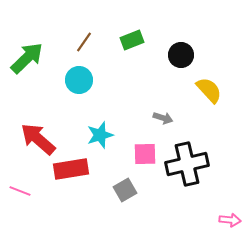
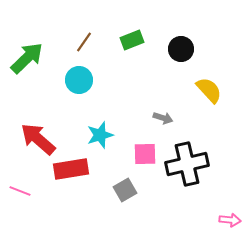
black circle: moved 6 px up
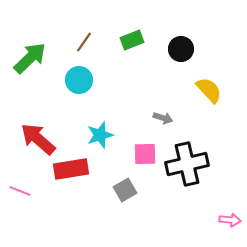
green arrow: moved 3 px right
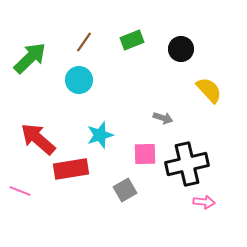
pink arrow: moved 26 px left, 18 px up
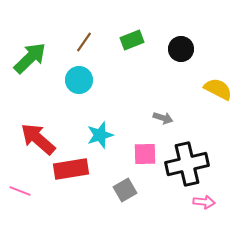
yellow semicircle: moved 9 px right, 1 px up; rotated 20 degrees counterclockwise
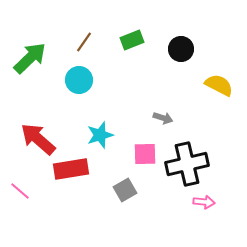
yellow semicircle: moved 1 px right, 4 px up
pink line: rotated 20 degrees clockwise
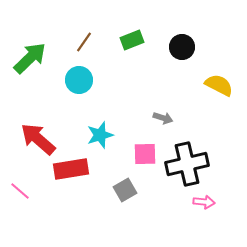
black circle: moved 1 px right, 2 px up
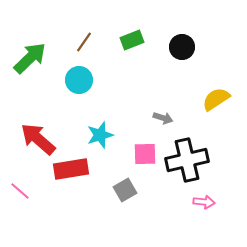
yellow semicircle: moved 3 px left, 14 px down; rotated 60 degrees counterclockwise
black cross: moved 4 px up
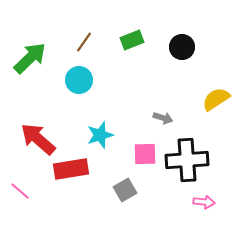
black cross: rotated 9 degrees clockwise
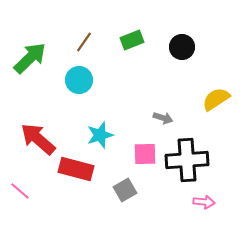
red rectangle: moved 5 px right; rotated 24 degrees clockwise
